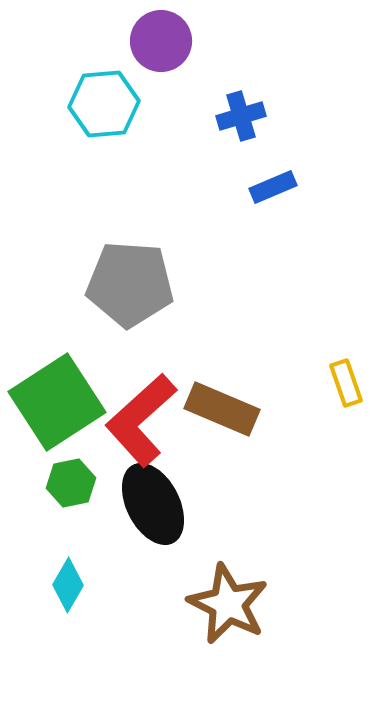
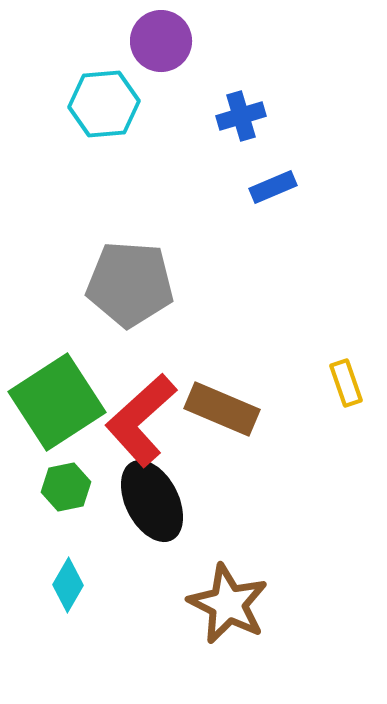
green hexagon: moved 5 px left, 4 px down
black ellipse: moved 1 px left, 3 px up
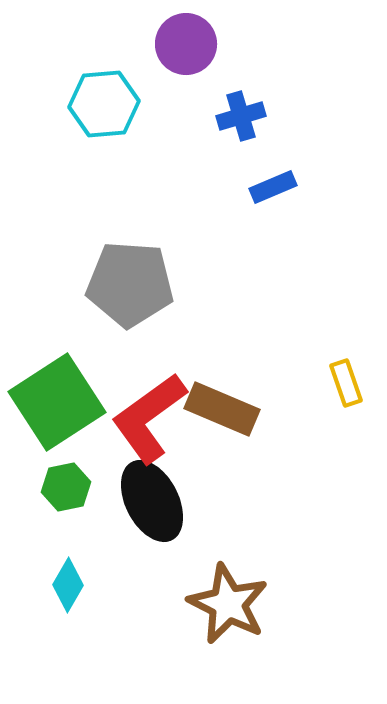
purple circle: moved 25 px right, 3 px down
red L-shape: moved 8 px right, 2 px up; rotated 6 degrees clockwise
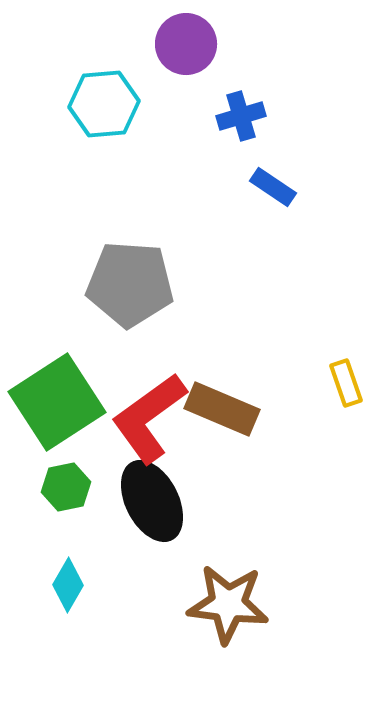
blue rectangle: rotated 57 degrees clockwise
brown star: rotated 20 degrees counterclockwise
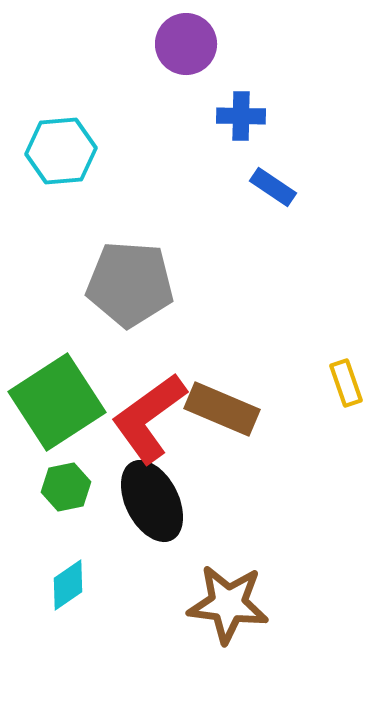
cyan hexagon: moved 43 px left, 47 px down
blue cross: rotated 18 degrees clockwise
cyan diamond: rotated 26 degrees clockwise
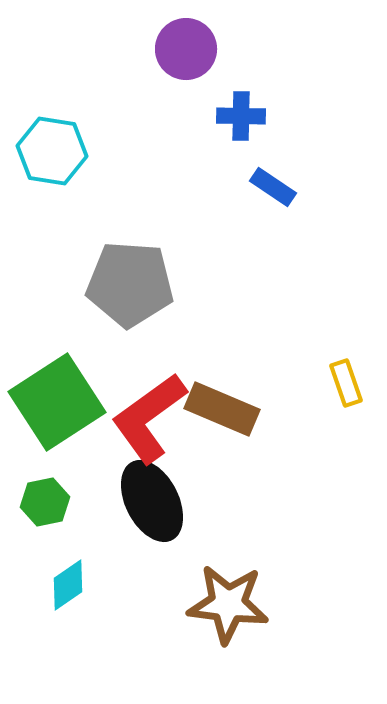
purple circle: moved 5 px down
cyan hexagon: moved 9 px left; rotated 14 degrees clockwise
green hexagon: moved 21 px left, 15 px down
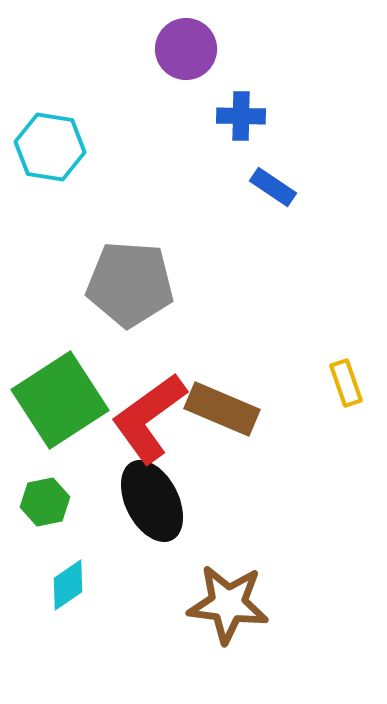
cyan hexagon: moved 2 px left, 4 px up
green square: moved 3 px right, 2 px up
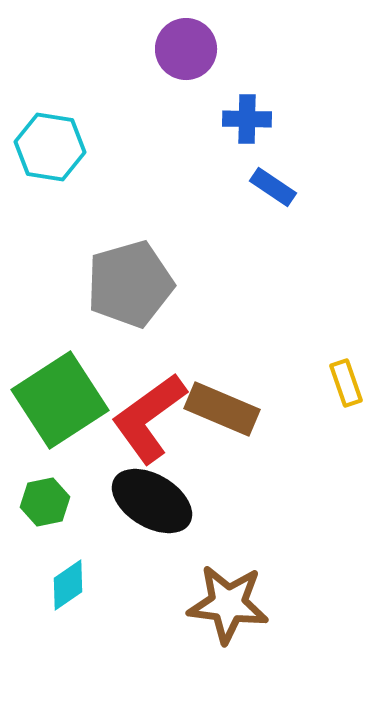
blue cross: moved 6 px right, 3 px down
gray pentagon: rotated 20 degrees counterclockwise
black ellipse: rotated 32 degrees counterclockwise
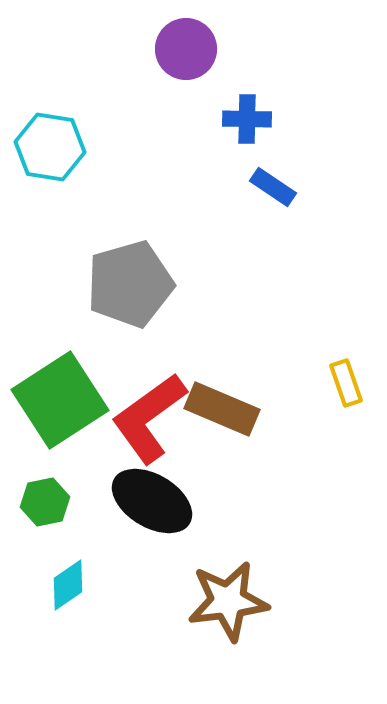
brown star: moved 3 px up; rotated 14 degrees counterclockwise
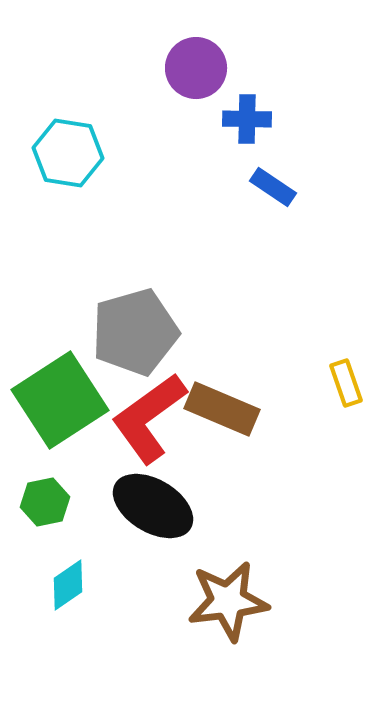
purple circle: moved 10 px right, 19 px down
cyan hexagon: moved 18 px right, 6 px down
gray pentagon: moved 5 px right, 48 px down
black ellipse: moved 1 px right, 5 px down
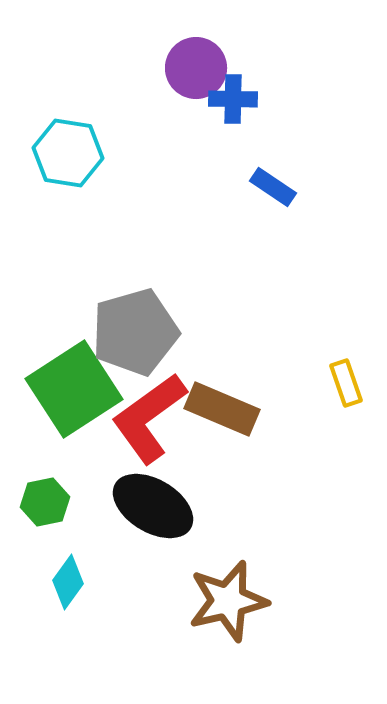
blue cross: moved 14 px left, 20 px up
green square: moved 14 px right, 11 px up
cyan diamond: moved 3 px up; rotated 20 degrees counterclockwise
brown star: rotated 6 degrees counterclockwise
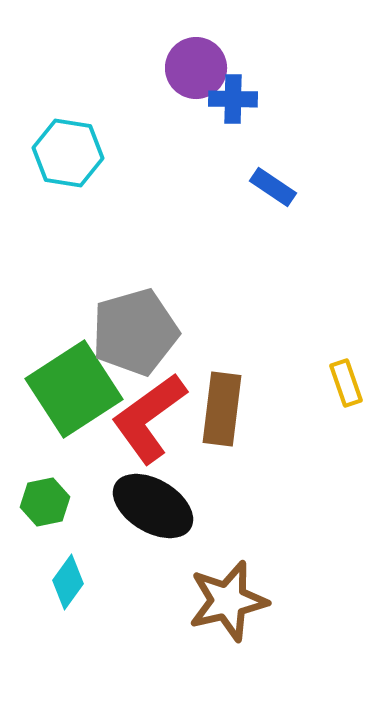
brown rectangle: rotated 74 degrees clockwise
